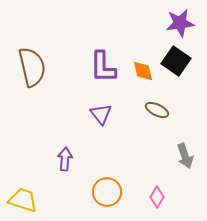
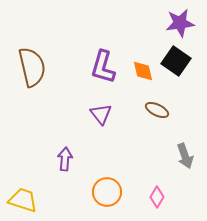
purple L-shape: rotated 16 degrees clockwise
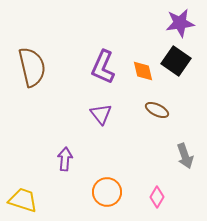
purple L-shape: rotated 8 degrees clockwise
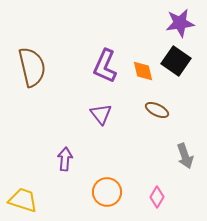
purple L-shape: moved 2 px right, 1 px up
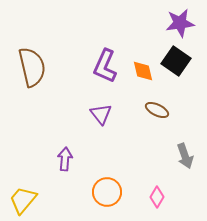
yellow trapezoid: rotated 68 degrees counterclockwise
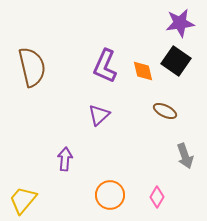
brown ellipse: moved 8 px right, 1 px down
purple triangle: moved 2 px left, 1 px down; rotated 25 degrees clockwise
orange circle: moved 3 px right, 3 px down
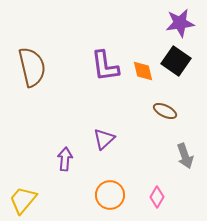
purple L-shape: rotated 32 degrees counterclockwise
purple triangle: moved 5 px right, 24 px down
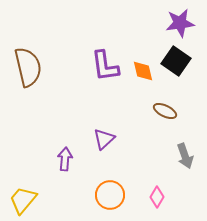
brown semicircle: moved 4 px left
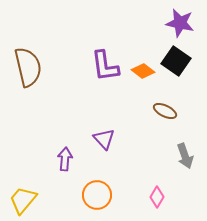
purple star: rotated 20 degrees clockwise
orange diamond: rotated 40 degrees counterclockwise
purple triangle: rotated 30 degrees counterclockwise
orange circle: moved 13 px left
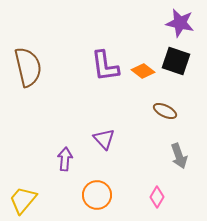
black square: rotated 16 degrees counterclockwise
gray arrow: moved 6 px left
